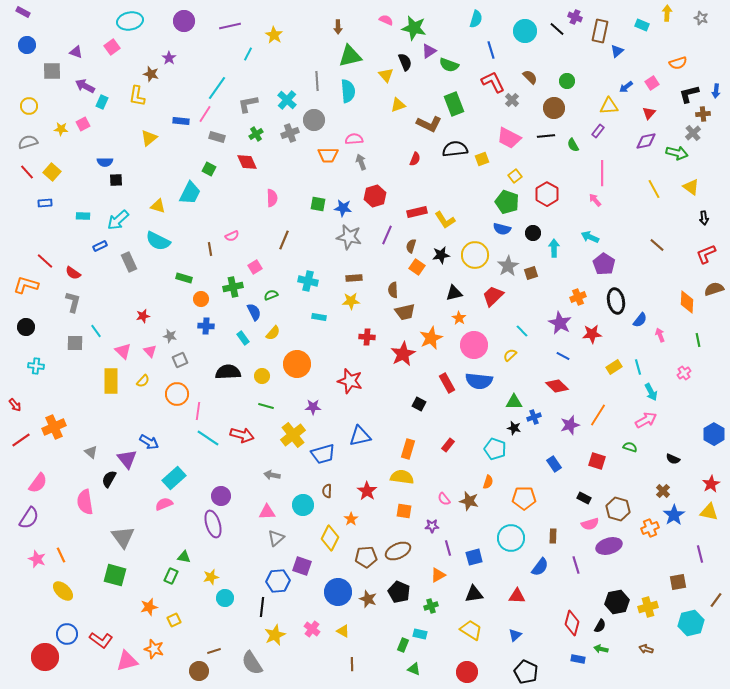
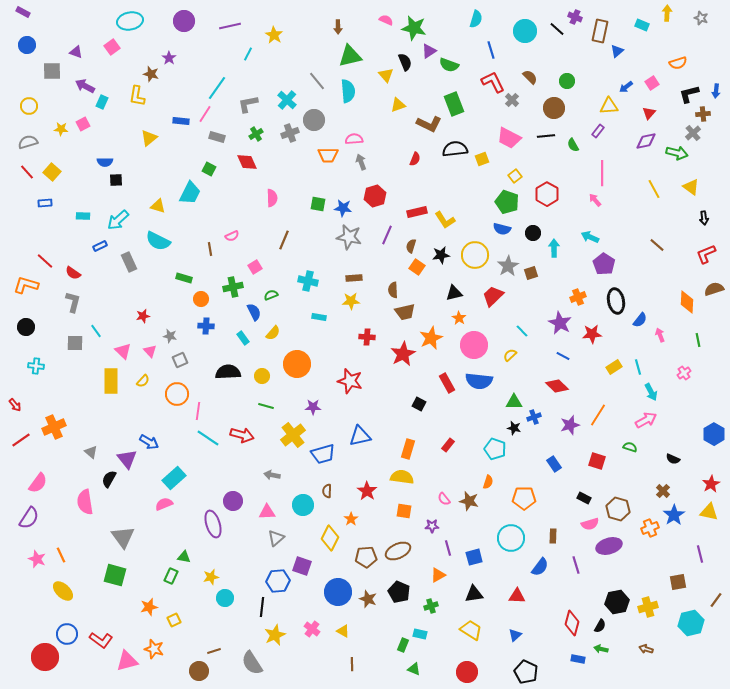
gray line at (317, 81): rotated 36 degrees counterclockwise
purple circle at (221, 496): moved 12 px right, 5 px down
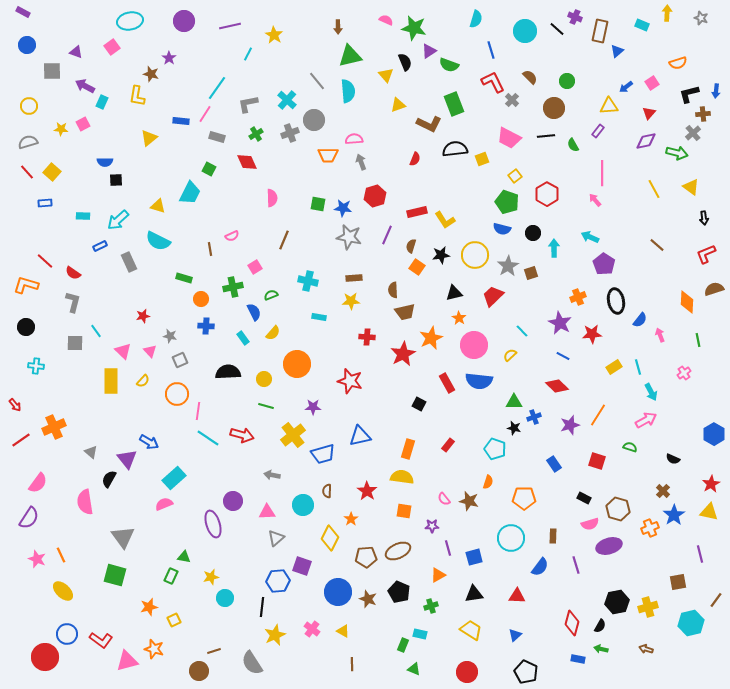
yellow circle at (262, 376): moved 2 px right, 3 px down
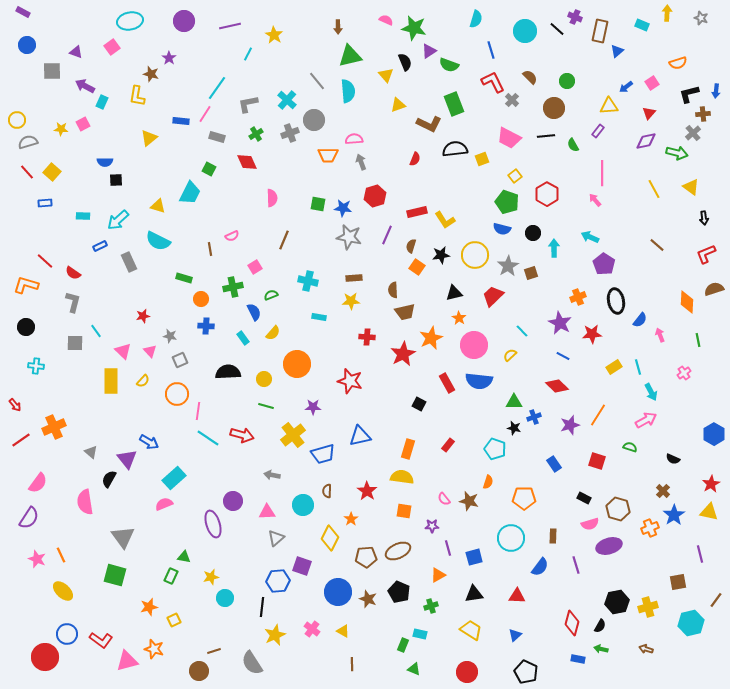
yellow circle at (29, 106): moved 12 px left, 14 px down
